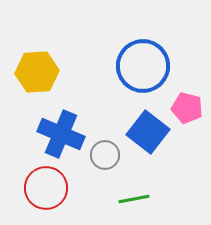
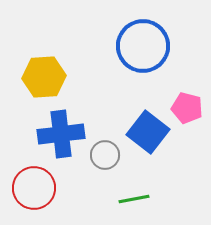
blue circle: moved 20 px up
yellow hexagon: moved 7 px right, 5 px down
blue cross: rotated 30 degrees counterclockwise
red circle: moved 12 px left
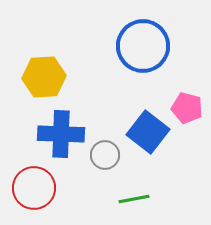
blue cross: rotated 9 degrees clockwise
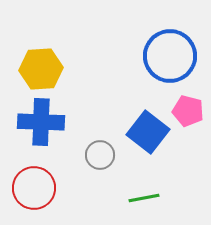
blue circle: moved 27 px right, 10 px down
yellow hexagon: moved 3 px left, 8 px up
pink pentagon: moved 1 px right, 3 px down
blue cross: moved 20 px left, 12 px up
gray circle: moved 5 px left
green line: moved 10 px right, 1 px up
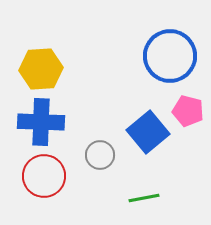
blue square: rotated 12 degrees clockwise
red circle: moved 10 px right, 12 px up
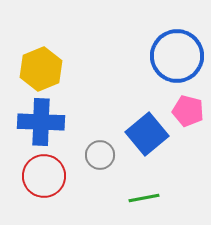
blue circle: moved 7 px right
yellow hexagon: rotated 18 degrees counterclockwise
blue square: moved 1 px left, 2 px down
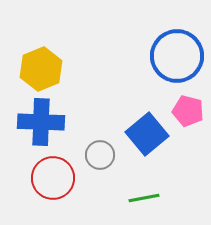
red circle: moved 9 px right, 2 px down
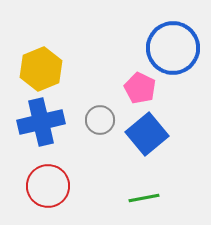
blue circle: moved 4 px left, 8 px up
pink pentagon: moved 48 px left, 23 px up; rotated 12 degrees clockwise
blue cross: rotated 15 degrees counterclockwise
gray circle: moved 35 px up
red circle: moved 5 px left, 8 px down
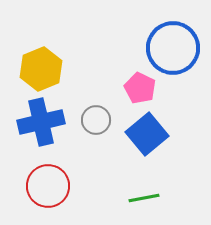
gray circle: moved 4 px left
